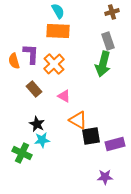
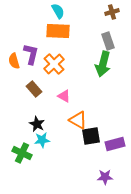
purple L-shape: rotated 10 degrees clockwise
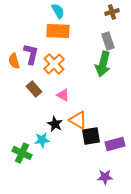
pink triangle: moved 1 px left, 1 px up
black star: moved 18 px right
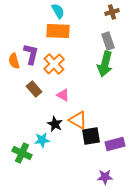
green arrow: moved 2 px right
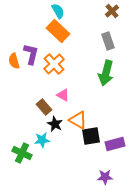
brown cross: moved 1 px up; rotated 24 degrees counterclockwise
orange rectangle: rotated 40 degrees clockwise
green arrow: moved 1 px right, 9 px down
brown rectangle: moved 10 px right, 18 px down
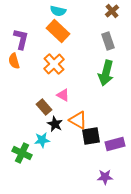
cyan semicircle: rotated 133 degrees clockwise
purple L-shape: moved 10 px left, 15 px up
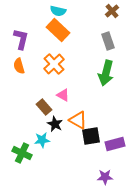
orange rectangle: moved 1 px up
orange semicircle: moved 5 px right, 5 px down
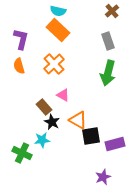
green arrow: moved 2 px right
black star: moved 3 px left, 2 px up
purple star: moved 2 px left; rotated 21 degrees counterclockwise
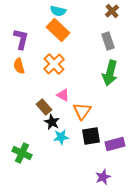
green arrow: moved 2 px right
orange triangle: moved 4 px right, 9 px up; rotated 36 degrees clockwise
cyan star: moved 19 px right, 3 px up
